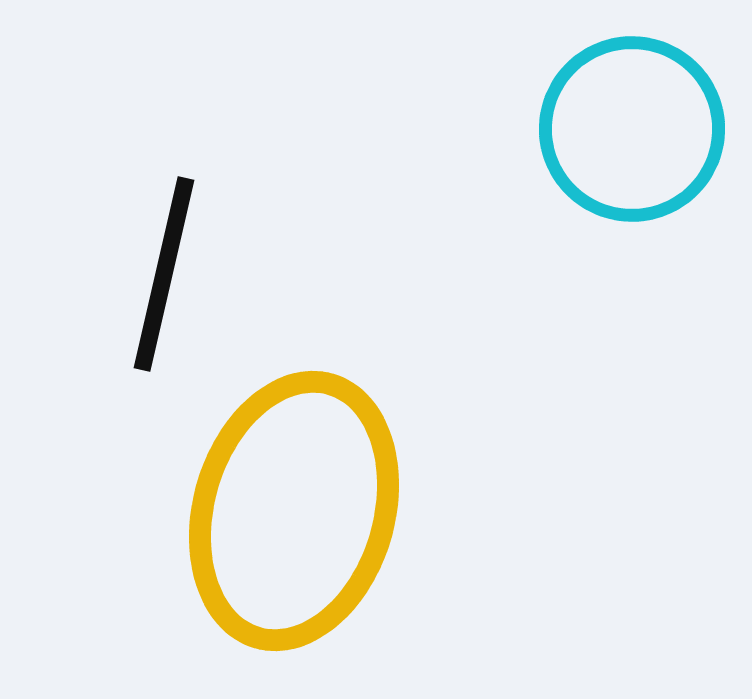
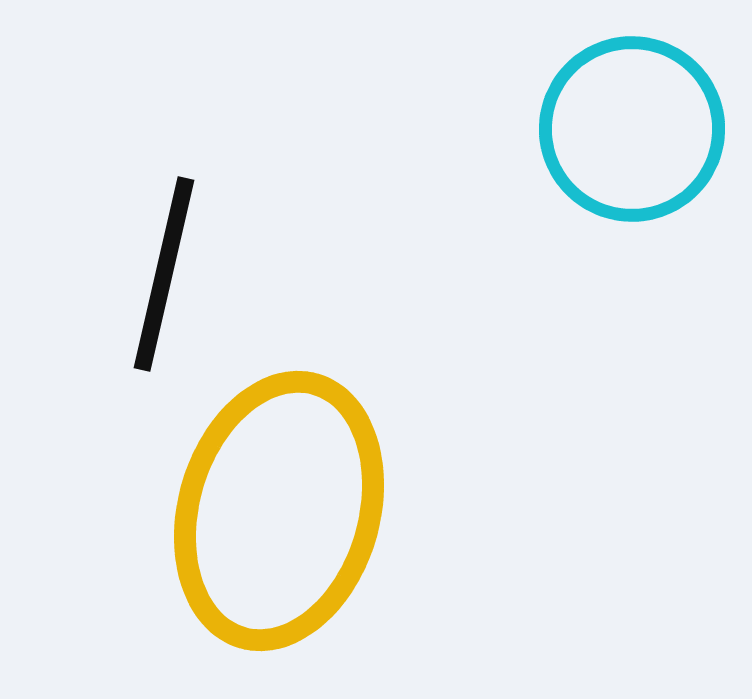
yellow ellipse: moved 15 px left
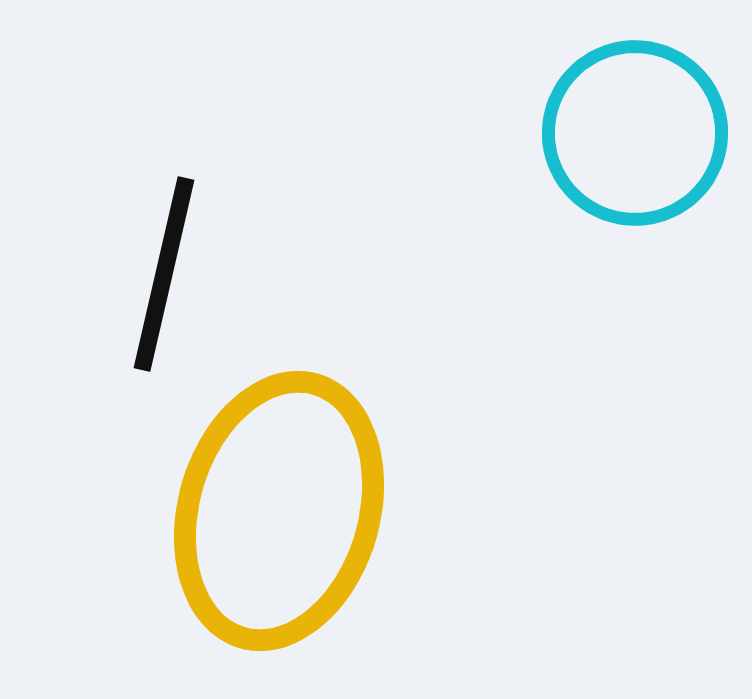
cyan circle: moved 3 px right, 4 px down
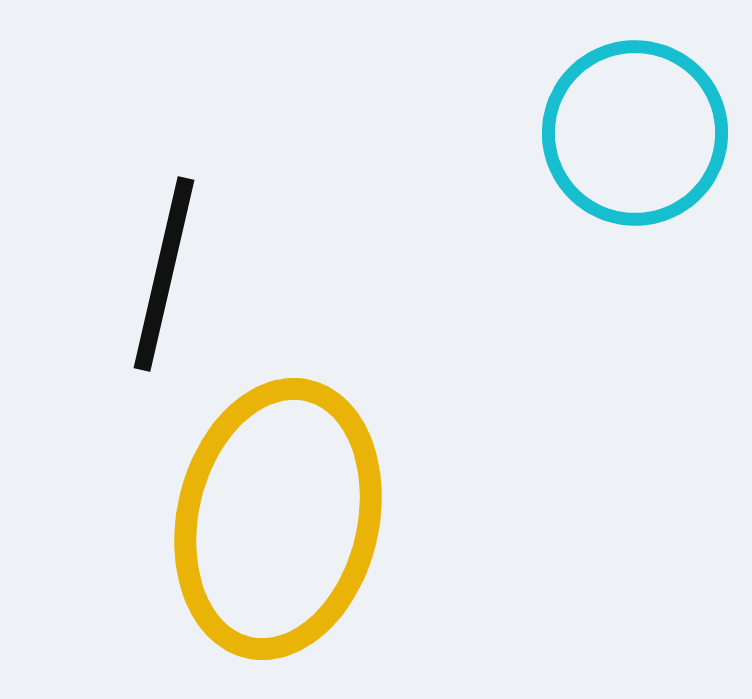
yellow ellipse: moved 1 px left, 8 px down; rotated 3 degrees counterclockwise
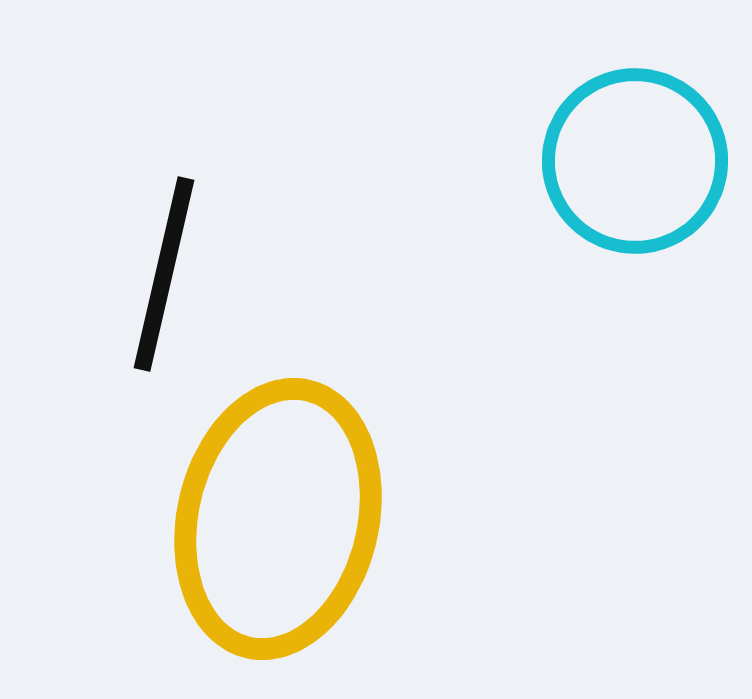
cyan circle: moved 28 px down
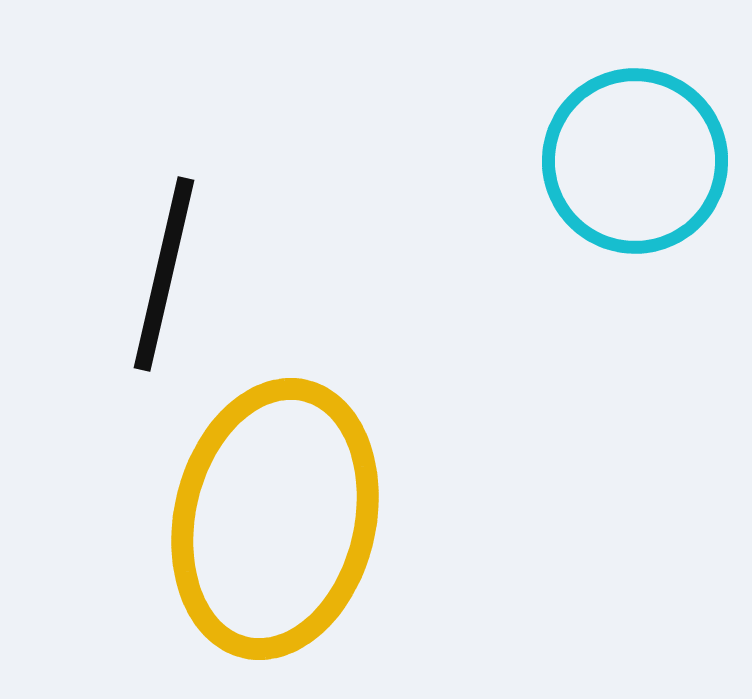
yellow ellipse: moved 3 px left
